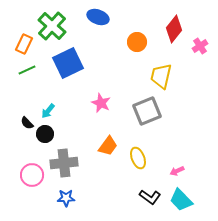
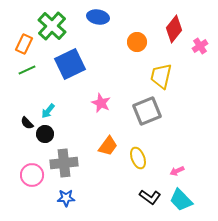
blue ellipse: rotated 10 degrees counterclockwise
blue square: moved 2 px right, 1 px down
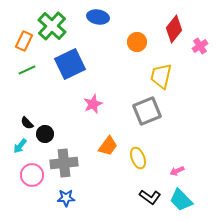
orange rectangle: moved 3 px up
pink star: moved 8 px left, 1 px down; rotated 24 degrees clockwise
cyan arrow: moved 28 px left, 35 px down
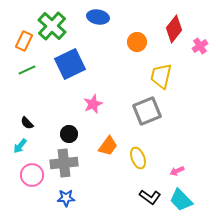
black circle: moved 24 px right
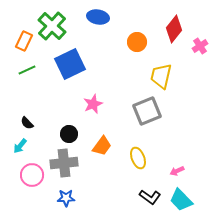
orange trapezoid: moved 6 px left
